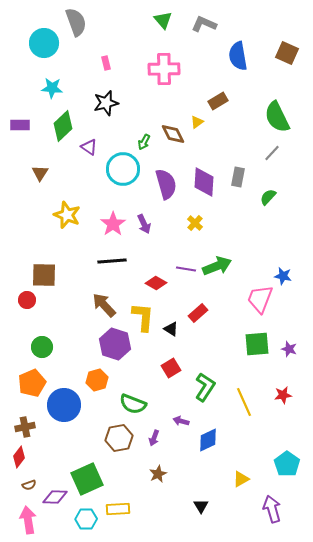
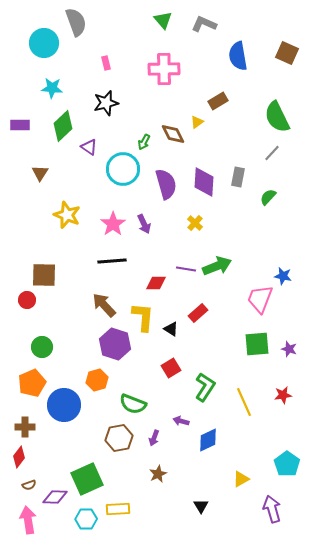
red diamond at (156, 283): rotated 30 degrees counterclockwise
brown cross at (25, 427): rotated 12 degrees clockwise
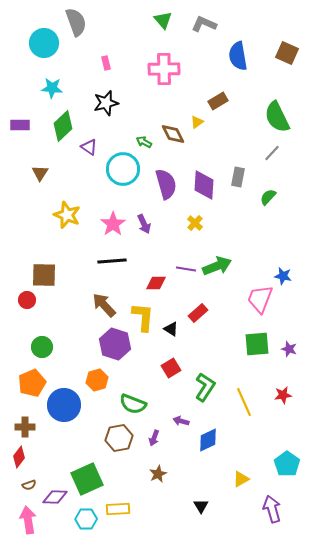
green arrow at (144, 142): rotated 91 degrees clockwise
purple diamond at (204, 182): moved 3 px down
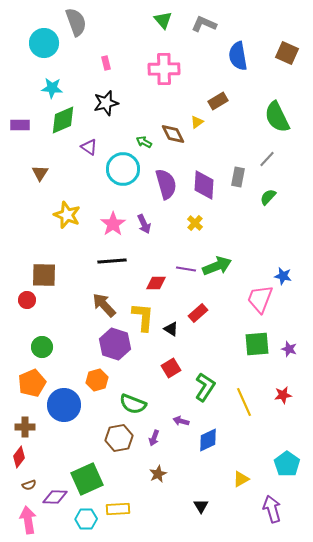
green diamond at (63, 126): moved 6 px up; rotated 20 degrees clockwise
gray line at (272, 153): moved 5 px left, 6 px down
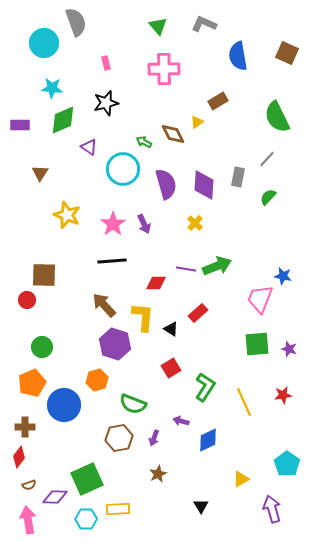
green triangle at (163, 20): moved 5 px left, 6 px down
